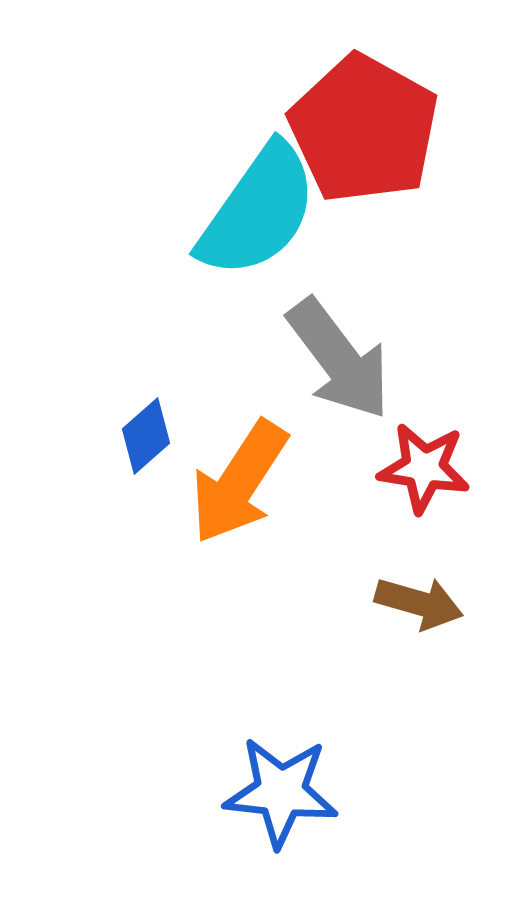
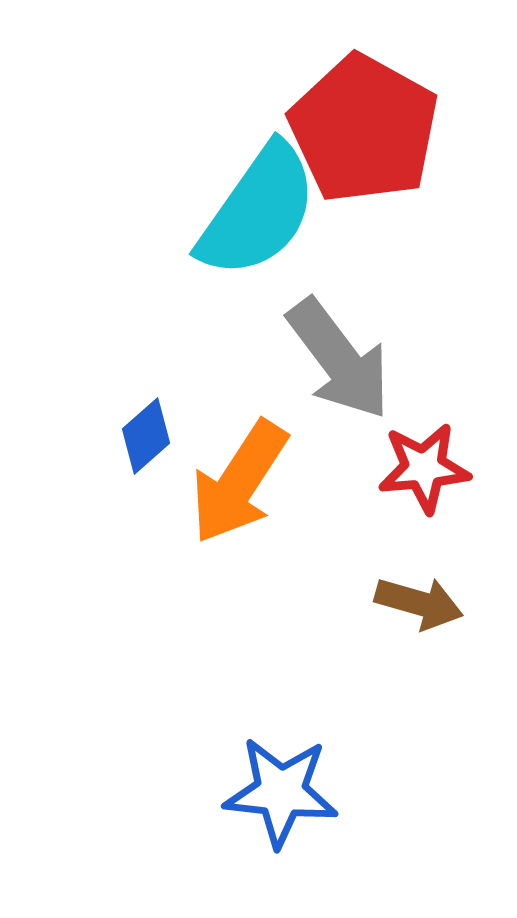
red star: rotated 14 degrees counterclockwise
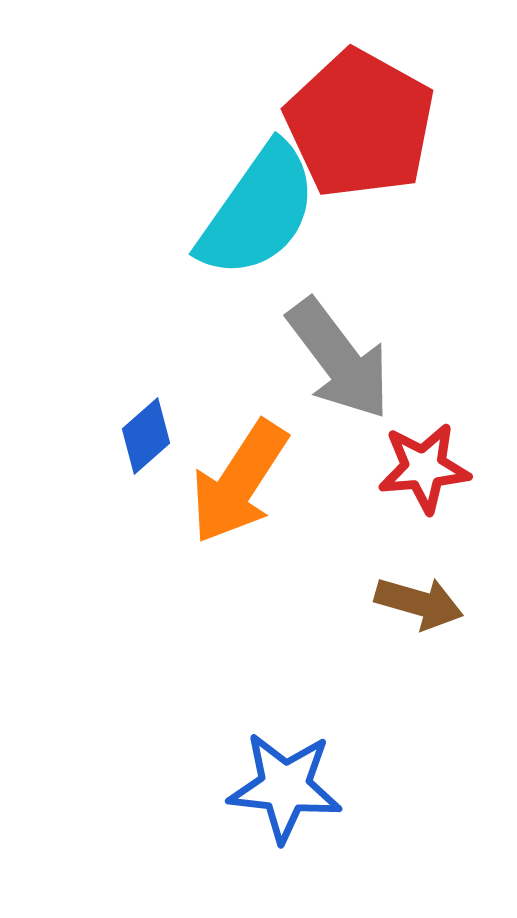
red pentagon: moved 4 px left, 5 px up
blue star: moved 4 px right, 5 px up
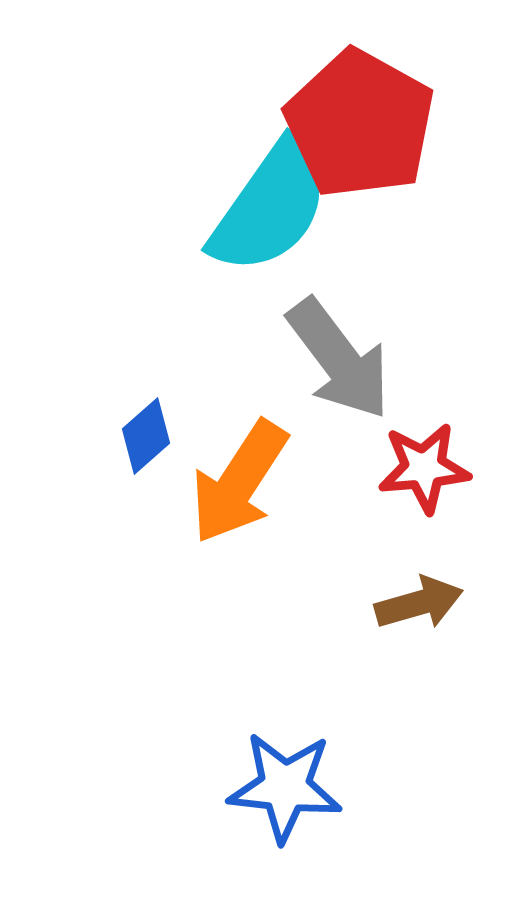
cyan semicircle: moved 12 px right, 4 px up
brown arrow: rotated 32 degrees counterclockwise
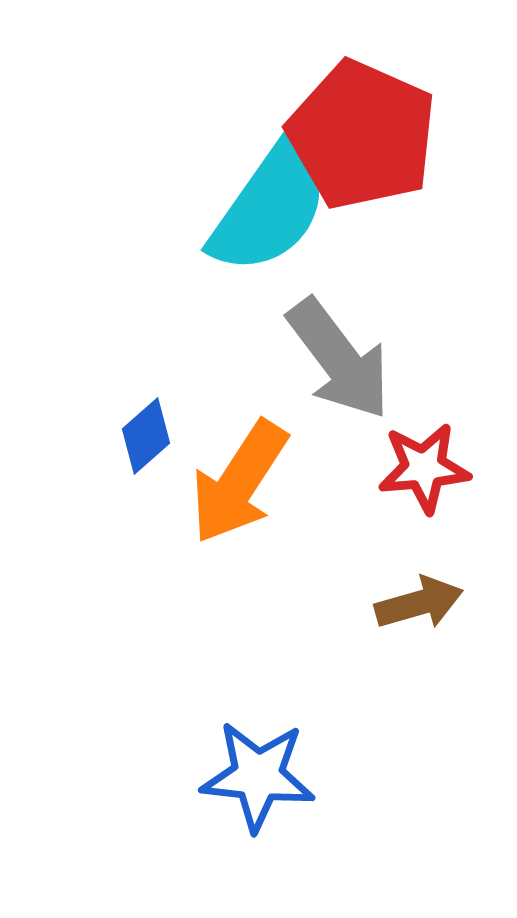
red pentagon: moved 2 px right, 11 px down; rotated 5 degrees counterclockwise
blue star: moved 27 px left, 11 px up
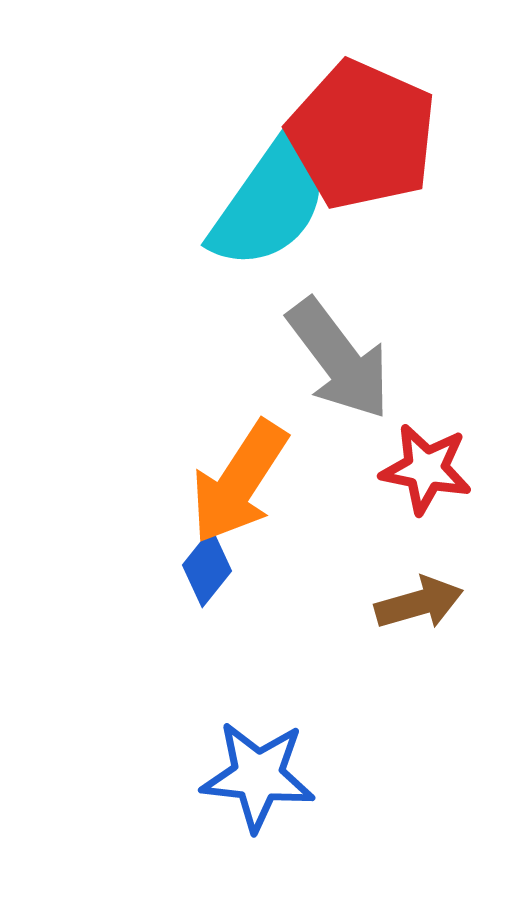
cyan semicircle: moved 5 px up
blue diamond: moved 61 px right, 132 px down; rotated 10 degrees counterclockwise
red star: moved 2 px right, 1 px down; rotated 16 degrees clockwise
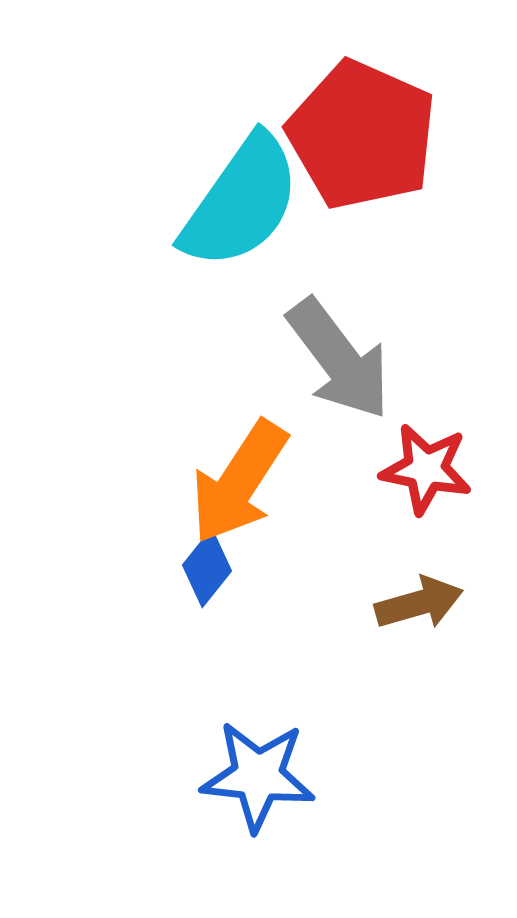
cyan semicircle: moved 29 px left
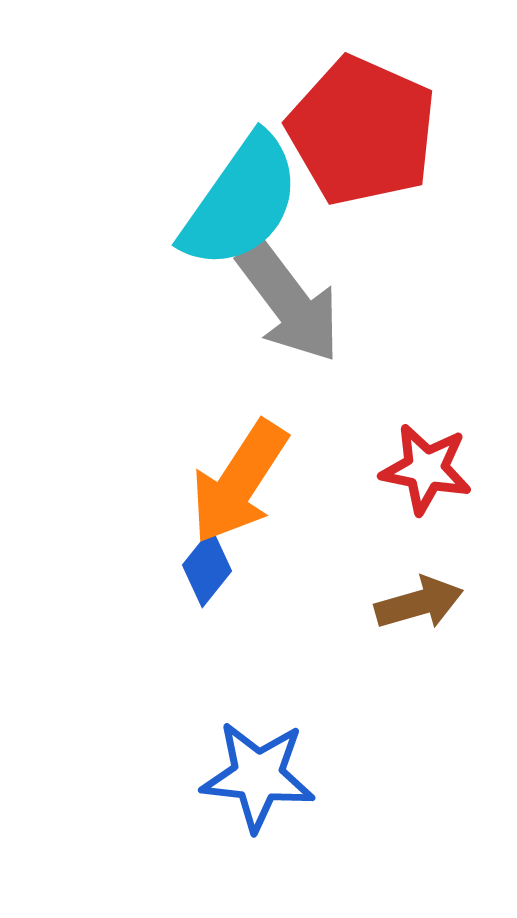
red pentagon: moved 4 px up
gray arrow: moved 50 px left, 57 px up
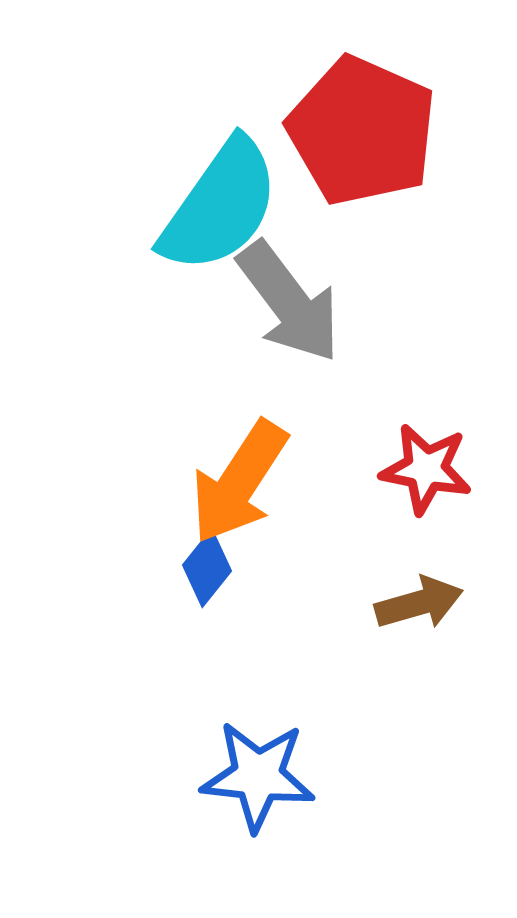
cyan semicircle: moved 21 px left, 4 px down
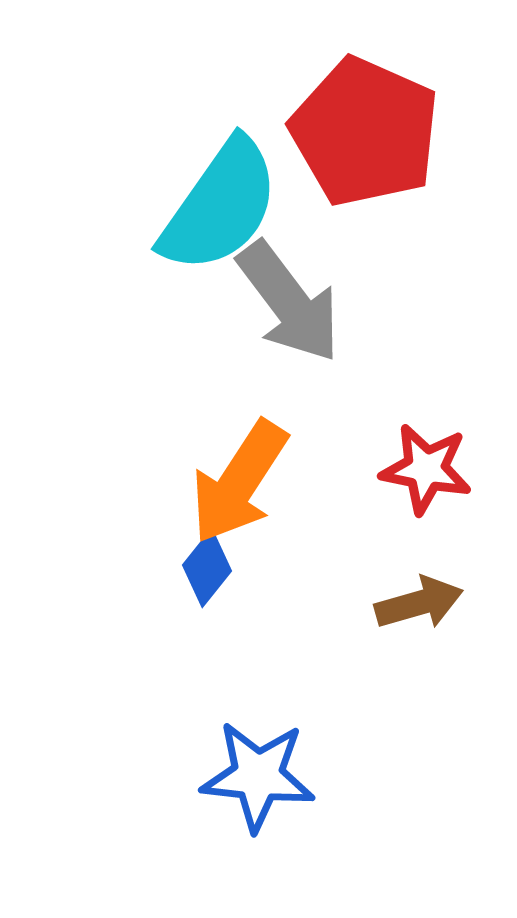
red pentagon: moved 3 px right, 1 px down
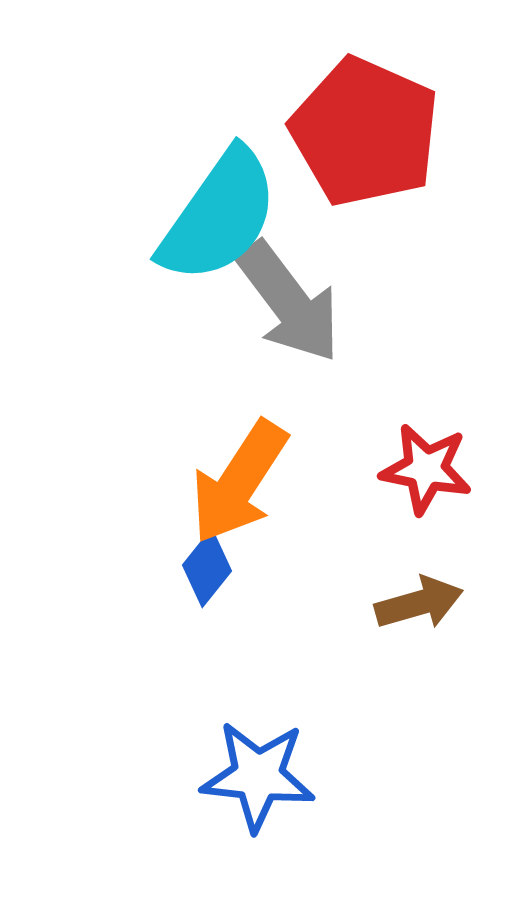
cyan semicircle: moved 1 px left, 10 px down
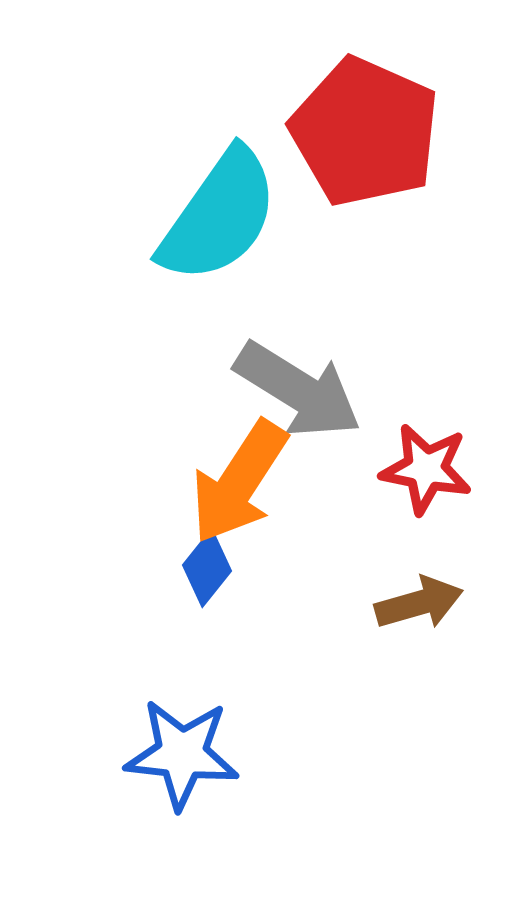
gray arrow: moved 9 px right, 88 px down; rotated 21 degrees counterclockwise
blue star: moved 76 px left, 22 px up
